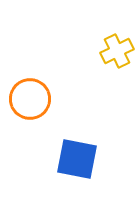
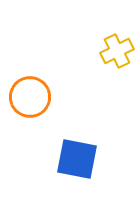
orange circle: moved 2 px up
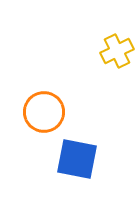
orange circle: moved 14 px right, 15 px down
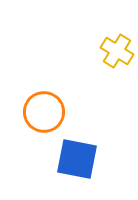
yellow cross: rotated 32 degrees counterclockwise
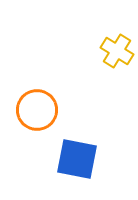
orange circle: moved 7 px left, 2 px up
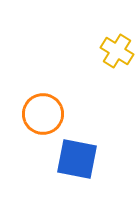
orange circle: moved 6 px right, 4 px down
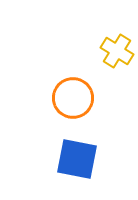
orange circle: moved 30 px right, 16 px up
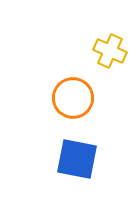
yellow cross: moved 7 px left; rotated 8 degrees counterclockwise
